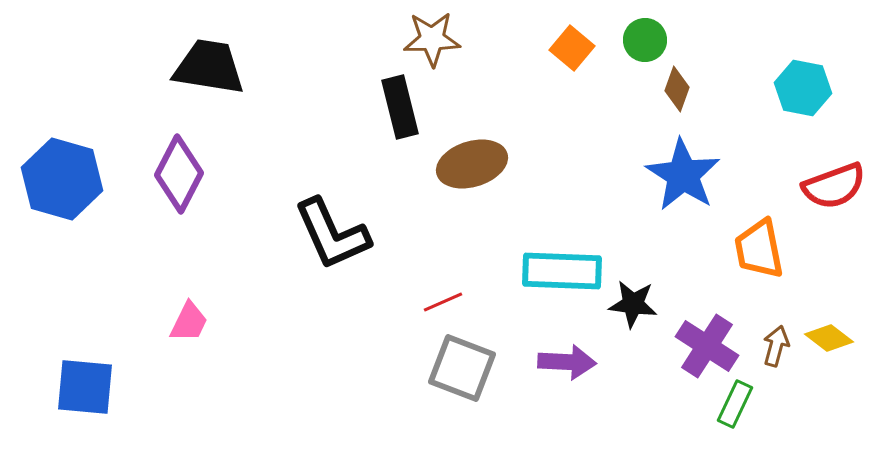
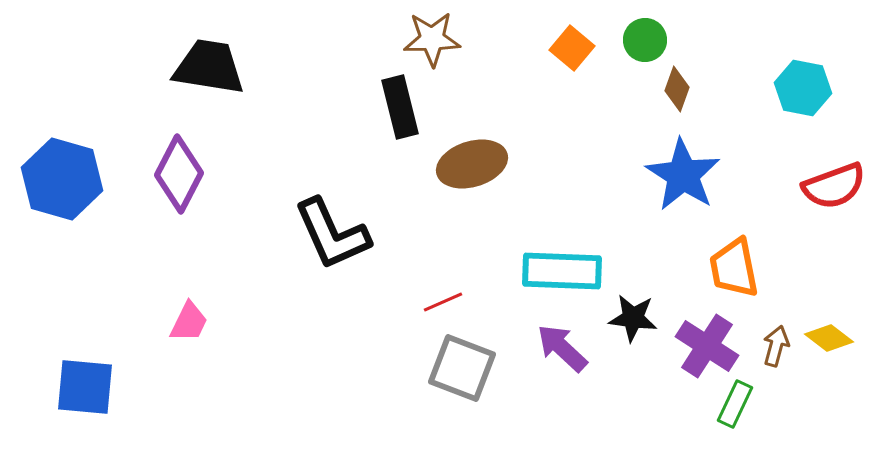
orange trapezoid: moved 25 px left, 19 px down
black star: moved 14 px down
purple arrow: moved 5 px left, 14 px up; rotated 140 degrees counterclockwise
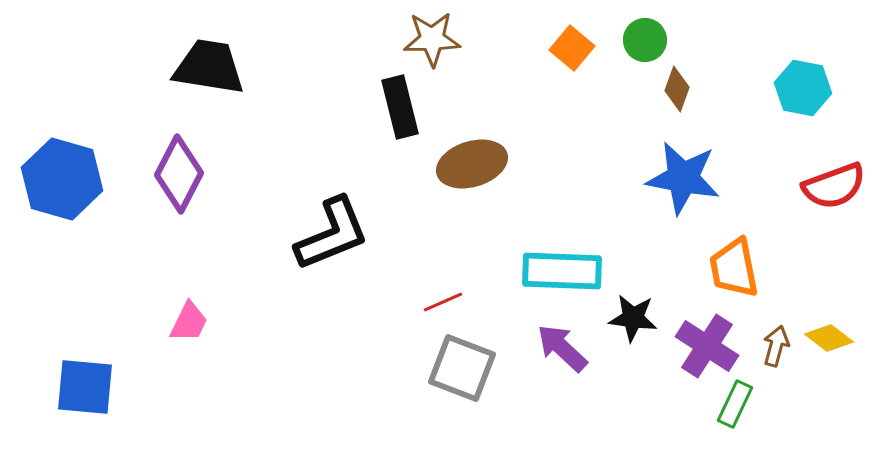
blue star: moved 3 px down; rotated 22 degrees counterclockwise
black L-shape: rotated 88 degrees counterclockwise
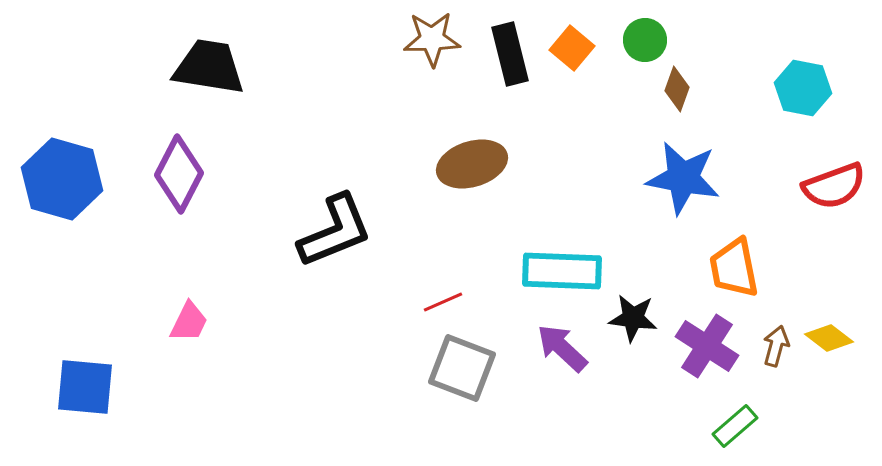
black rectangle: moved 110 px right, 53 px up
black L-shape: moved 3 px right, 3 px up
green rectangle: moved 22 px down; rotated 24 degrees clockwise
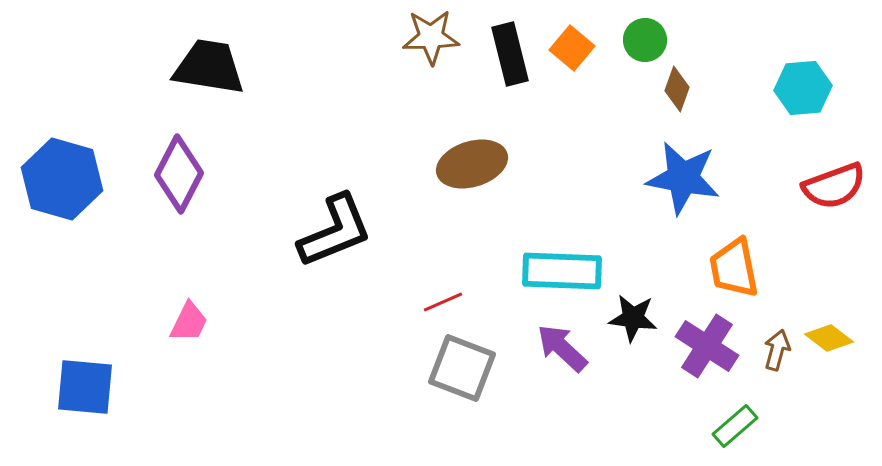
brown star: moved 1 px left, 2 px up
cyan hexagon: rotated 16 degrees counterclockwise
brown arrow: moved 1 px right, 4 px down
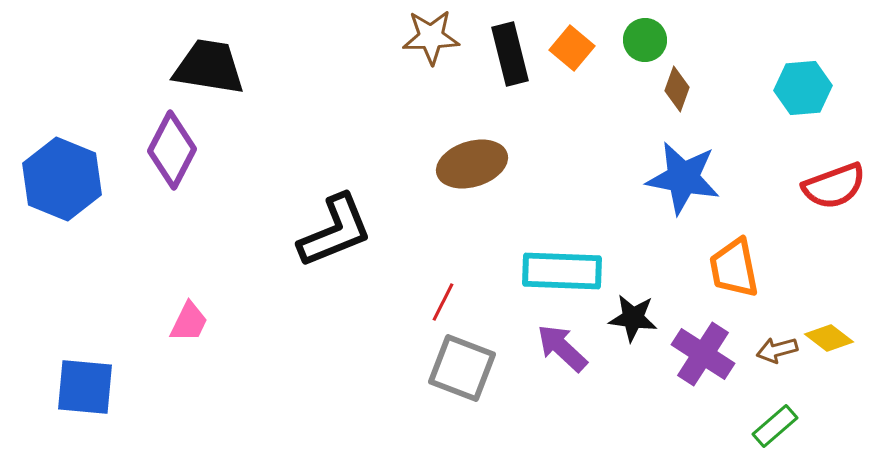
purple diamond: moved 7 px left, 24 px up
blue hexagon: rotated 6 degrees clockwise
red line: rotated 39 degrees counterclockwise
purple cross: moved 4 px left, 8 px down
brown arrow: rotated 120 degrees counterclockwise
green rectangle: moved 40 px right
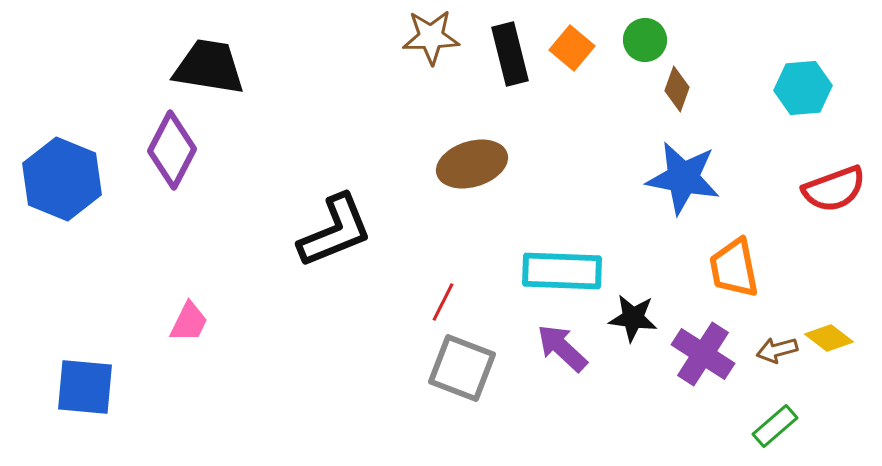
red semicircle: moved 3 px down
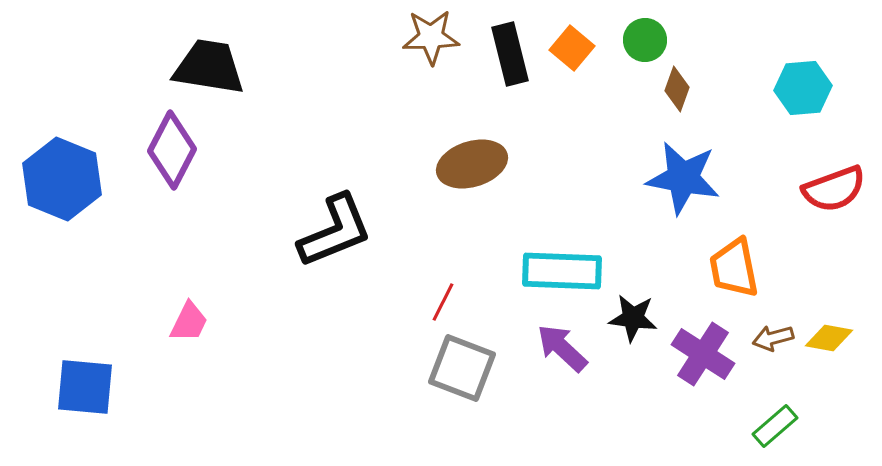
yellow diamond: rotated 27 degrees counterclockwise
brown arrow: moved 4 px left, 12 px up
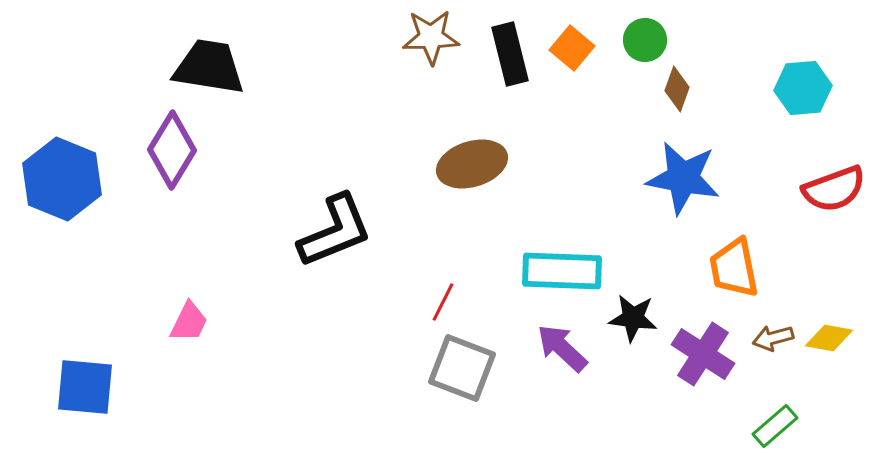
purple diamond: rotated 4 degrees clockwise
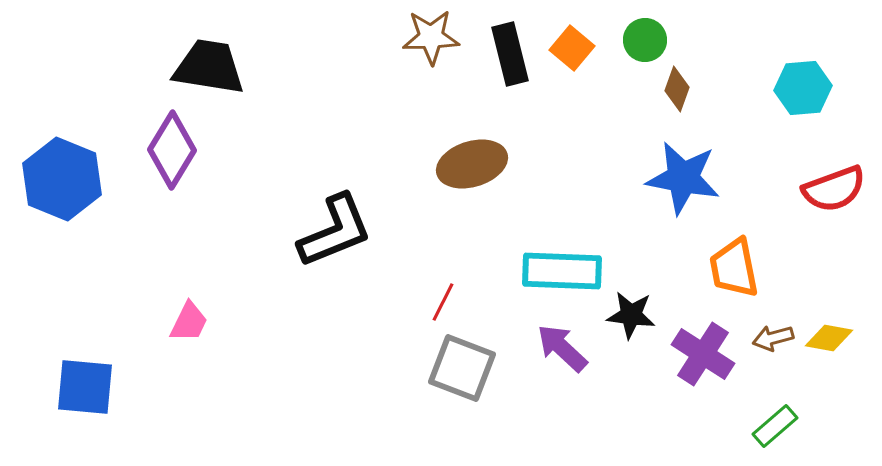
black star: moved 2 px left, 3 px up
